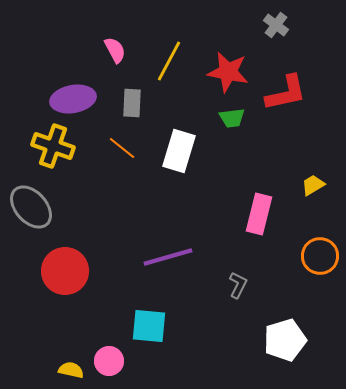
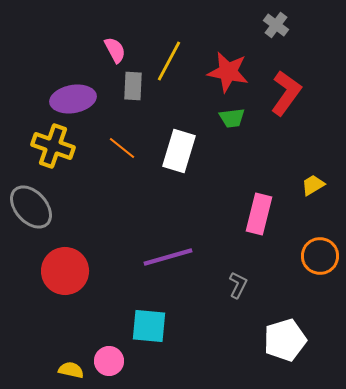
red L-shape: rotated 42 degrees counterclockwise
gray rectangle: moved 1 px right, 17 px up
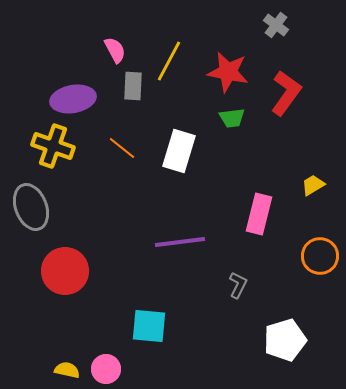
gray ellipse: rotated 21 degrees clockwise
purple line: moved 12 px right, 15 px up; rotated 9 degrees clockwise
pink circle: moved 3 px left, 8 px down
yellow semicircle: moved 4 px left
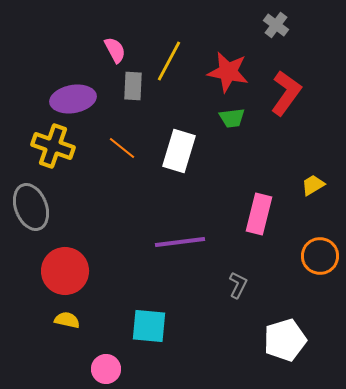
yellow semicircle: moved 50 px up
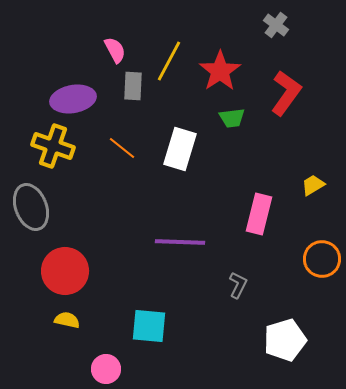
red star: moved 8 px left, 1 px up; rotated 27 degrees clockwise
white rectangle: moved 1 px right, 2 px up
purple line: rotated 9 degrees clockwise
orange circle: moved 2 px right, 3 px down
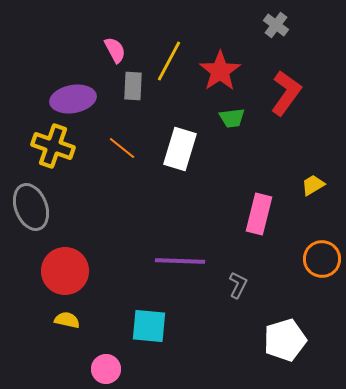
purple line: moved 19 px down
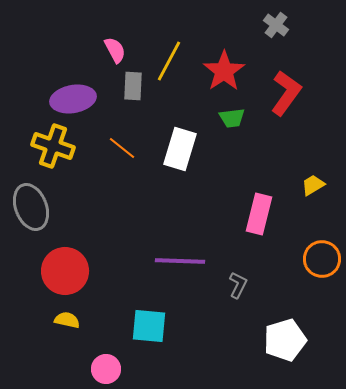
red star: moved 4 px right
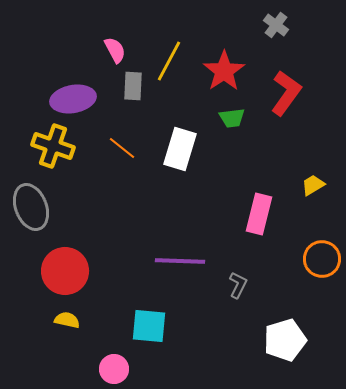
pink circle: moved 8 px right
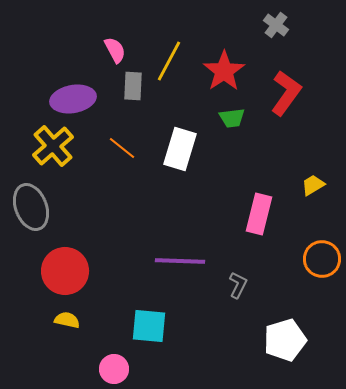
yellow cross: rotated 30 degrees clockwise
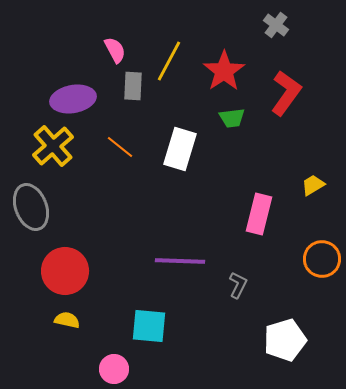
orange line: moved 2 px left, 1 px up
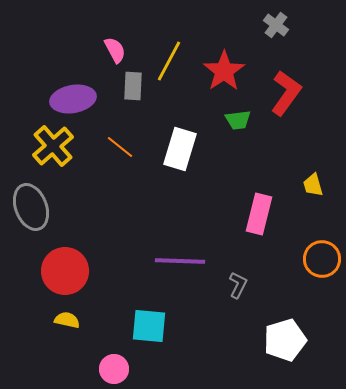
green trapezoid: moved 6 px right, 2 px down
yellow trapezoid: rotated 75 degrees counterclockwise
